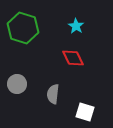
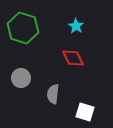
gray circle: moved 4 px right, 6 px up
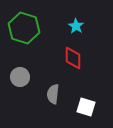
green hexagon: moved 1 px right
red diamond: rotated 25 degrees clockwise
gray circle: moved 1 px left, 1 px up
white square: moved 1 px right, 5 px up
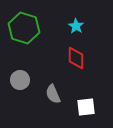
red diamond: moved 3 px right
gray circle: moved 3 px down
gray semicircle: rotated 30 degrees counterclockwise
white square: rotated 24 degrees counterclockwise
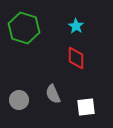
gray circle: moved 1 px left, 20 px down
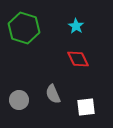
red diamond: moved 2 px right, 1 px down; rotated 25 degrees counterclockwise
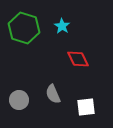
cyan star: moved 14 px left
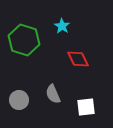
green hexagon: moved 12 px down
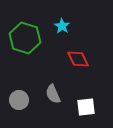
green hexagon: moved 1 px right, 2 px up
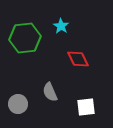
cyan star: moved 1 px left
green hexagon: rotated 24 degrees counterclockwise
gray semicircle: moved 3 px left, 2 px up
gray circle: moved 1 px left, 4 px down
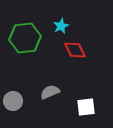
cyan star: rotated 14 degrees clockwise
red diamond: moved 3 px left, 9 px up
gray semicircle: rotated 90 degrees clockwise
gray circle: moved 5 px left, 3 px up
